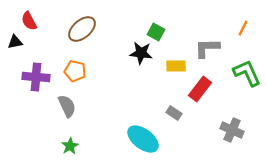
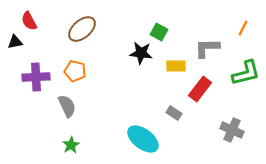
green square: moved 3 px right
green L-shape: moved 1 px left; rotated 100 degrees clockwise
purple cross: rotated 8 degrees counterclockwise
green star: moved 1 px right, 1 px up
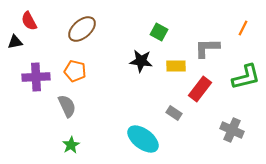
black star: moved 8 px down
green L-shape: moved 4 px down
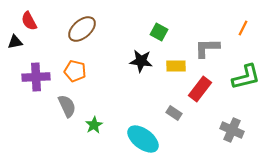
green star: moved 23 px right, 20 px up
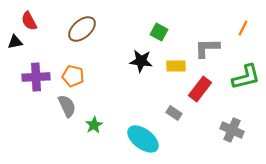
orange pentagon: moved 2 px left, 5 px down
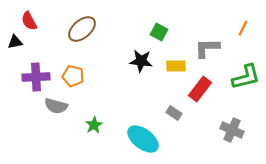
gray semicircle: moved 11 px left; rotated 130 degrees clockwise
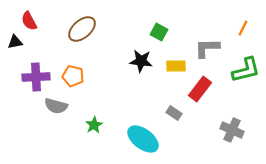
green L-shape: moved 7 px up
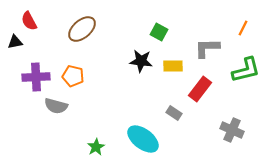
yellow rectangle: moved 3 px left
green star: moved 2 px right, 22 px down
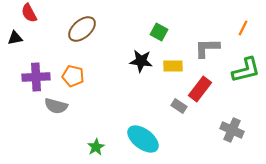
red semicircle: moved 8 px up
black triangle: moved 4 px up
gray rectangle: moved 5 px right, 7 px up
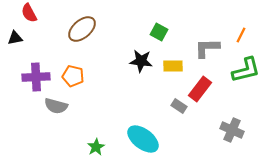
orange line: moved 2 px left, 7 px down
